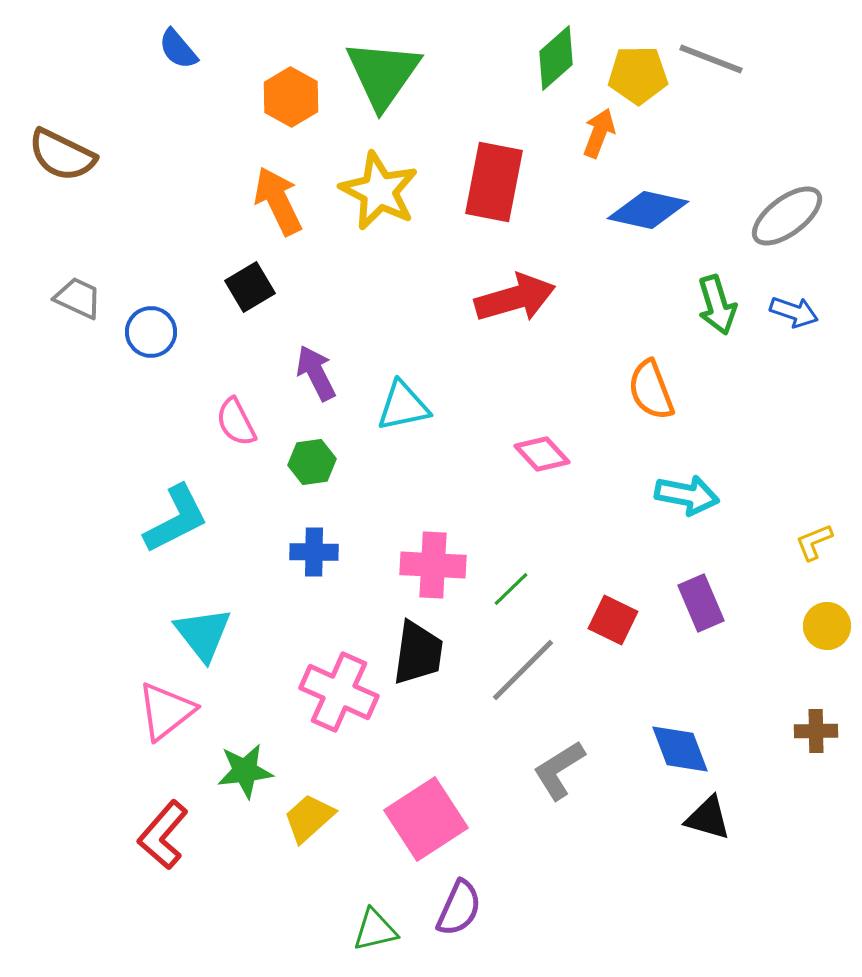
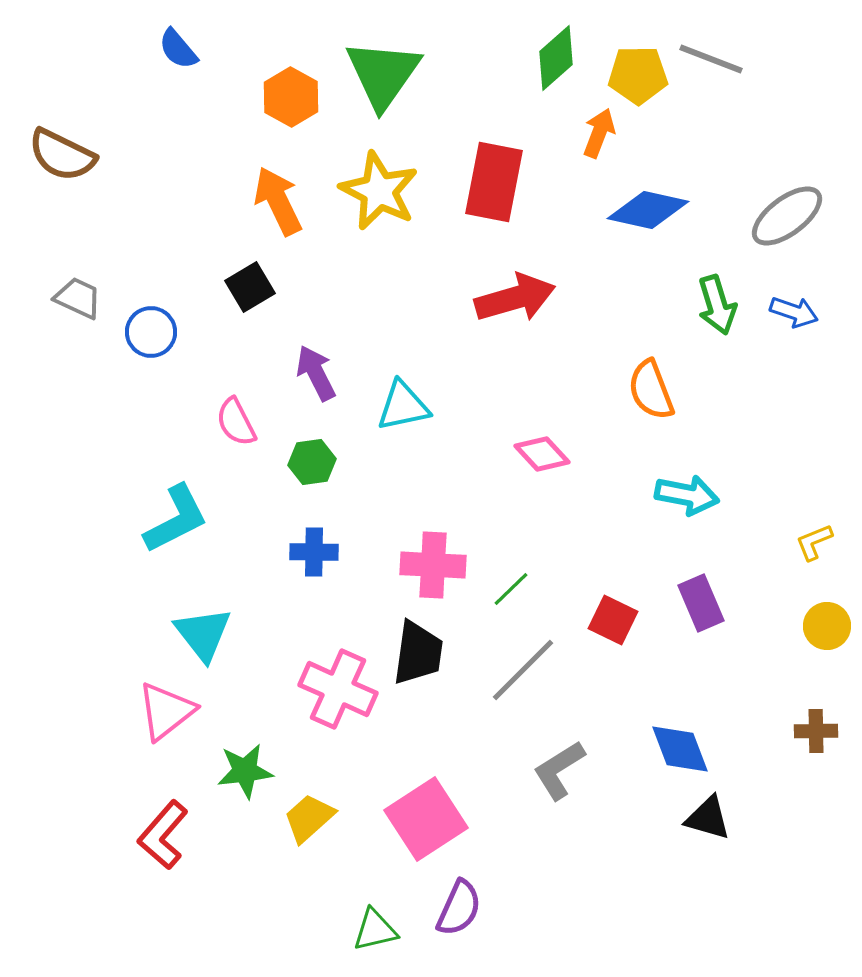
pink cross at (339, 692): moved 1 px left, 3 px up
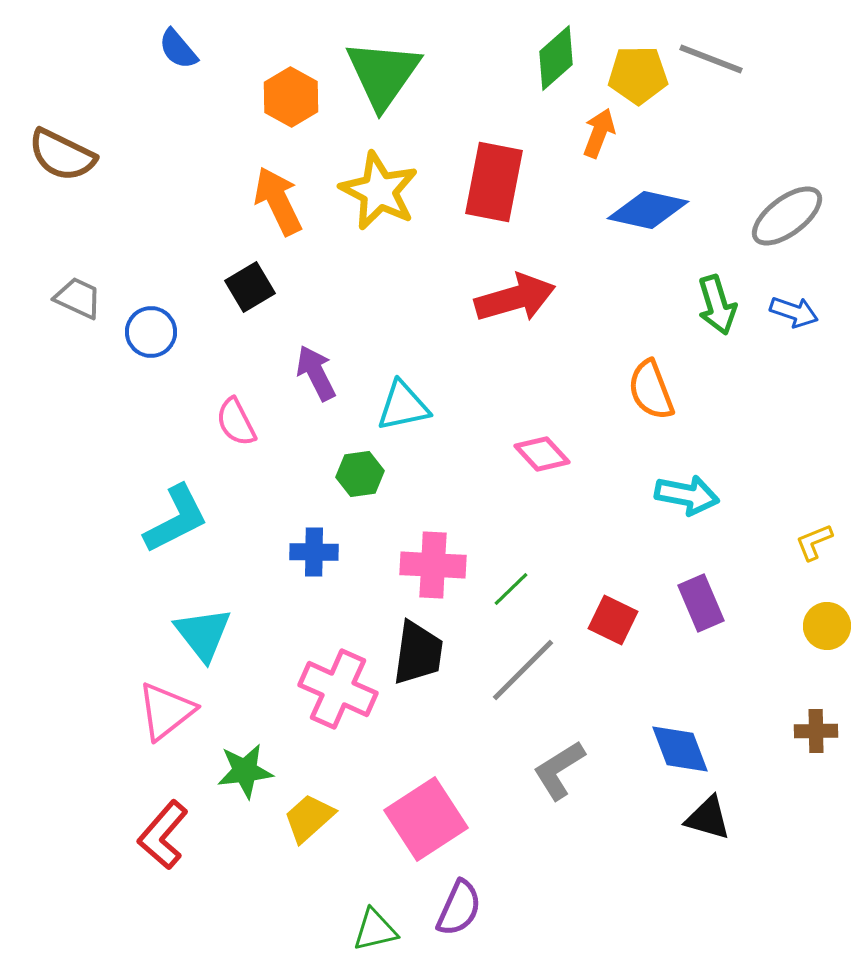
green hexagon at (312, 462): moved 48 px right, 12 px down
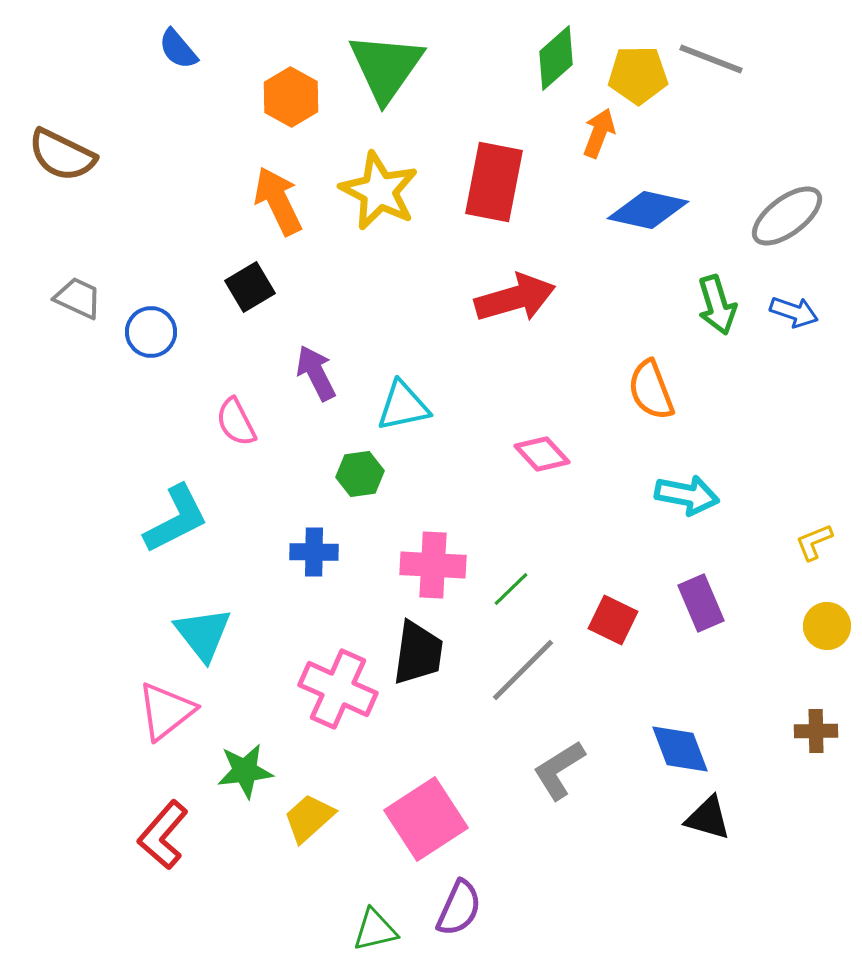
green triangle at (383, 74): moved 3 px right, 7 px up
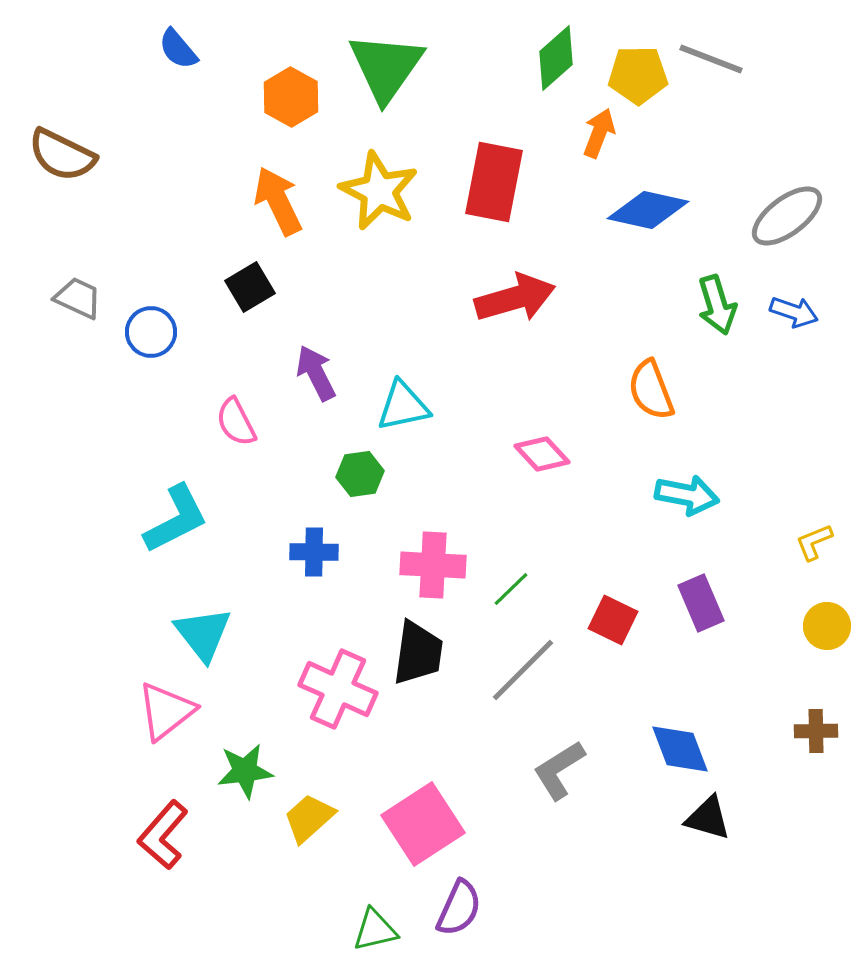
pink square at (426, 819): moved 3 px left, 5 px down
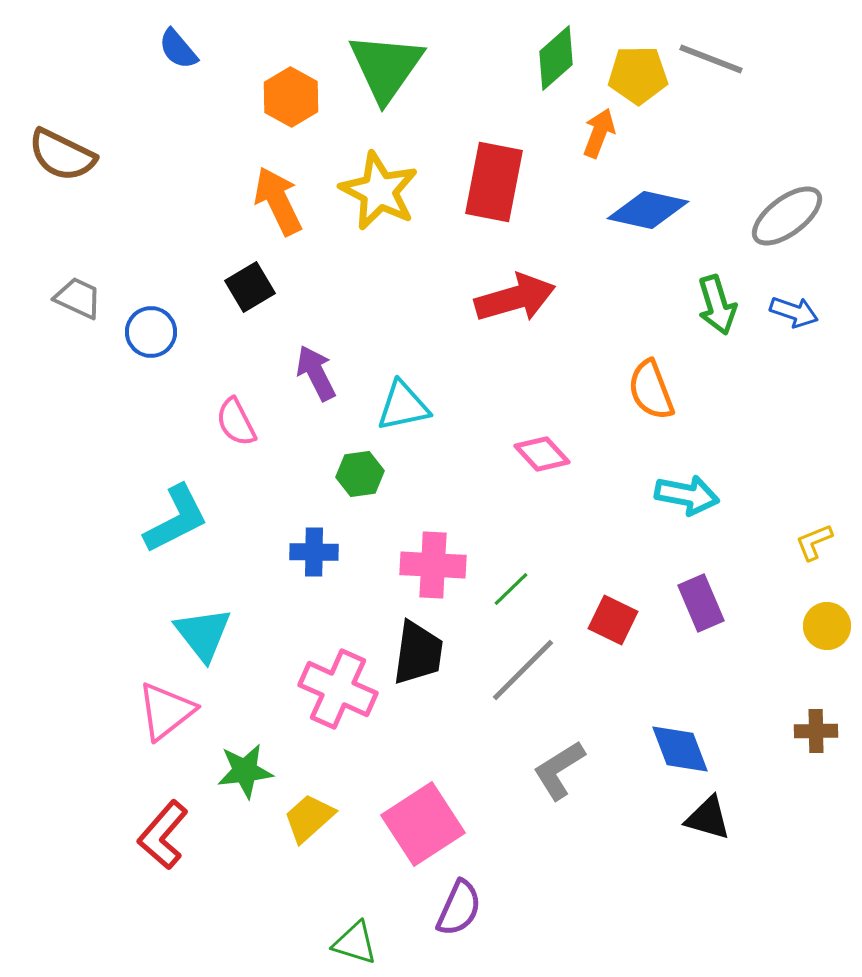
green triangle at (375, 930): moved 20 px left, 13 px down; rotated 30 degrees clockwise
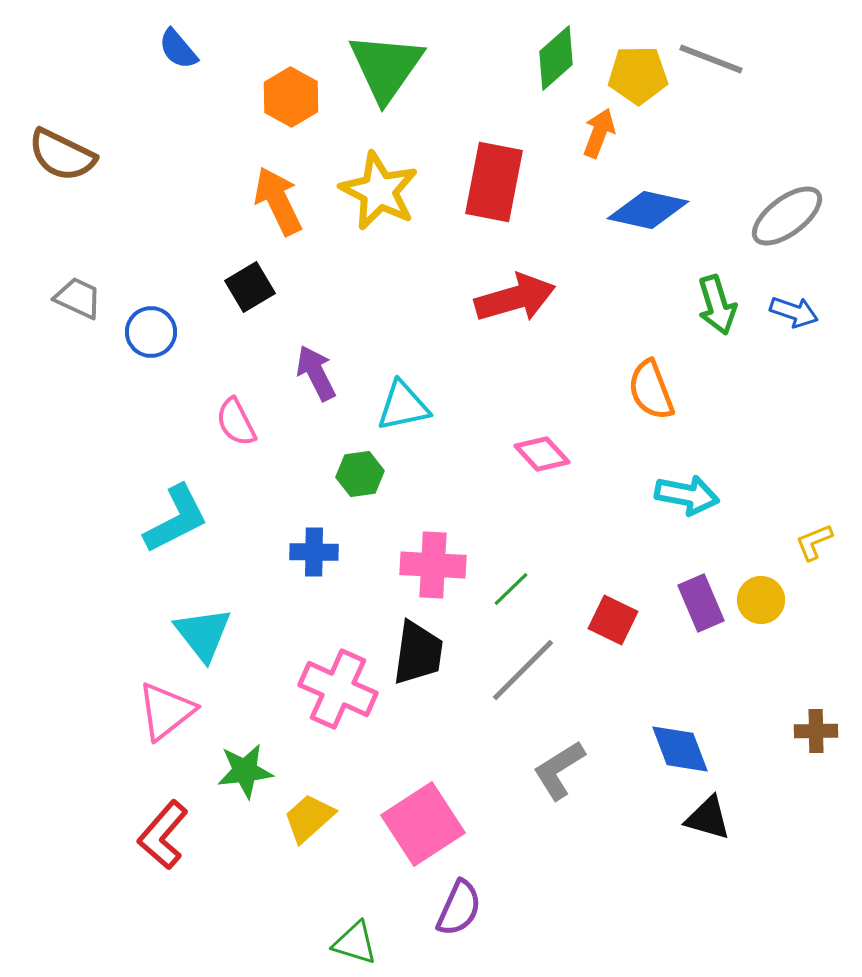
yellow circle at (827, 626): moved 66 px left, 26 px up
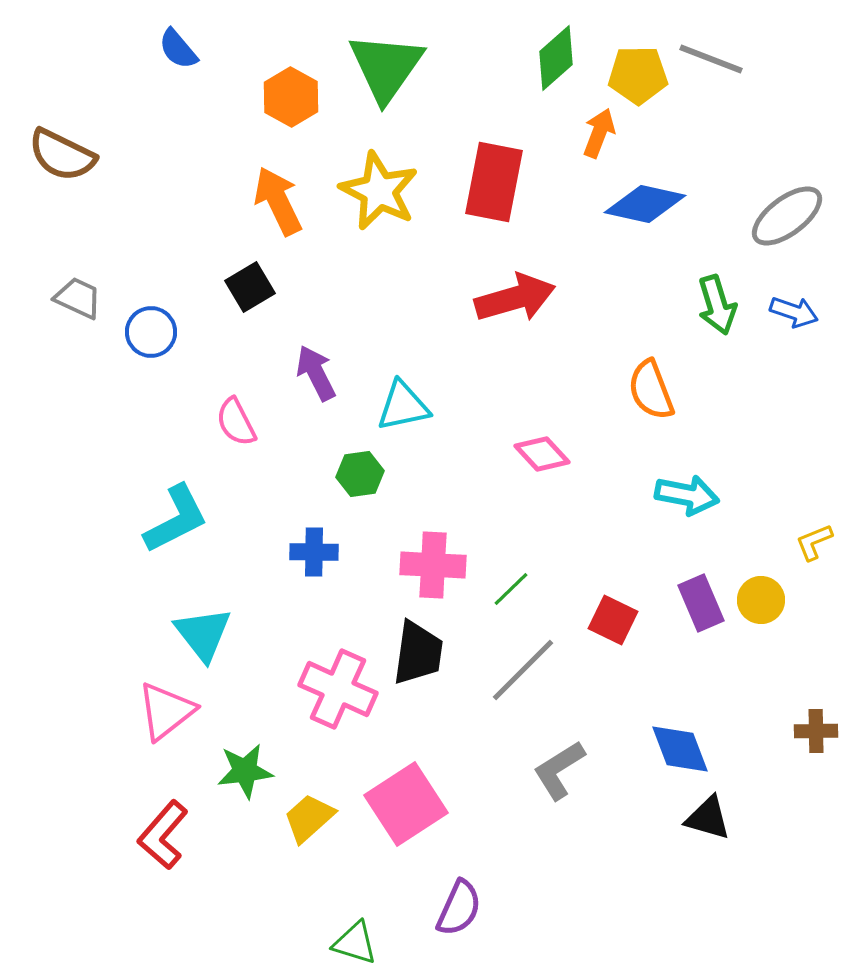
blue diamond at (648, 210): moved 3 px left, 6 px up
pink square at (423, 824): moved 17 px left, 20 px up
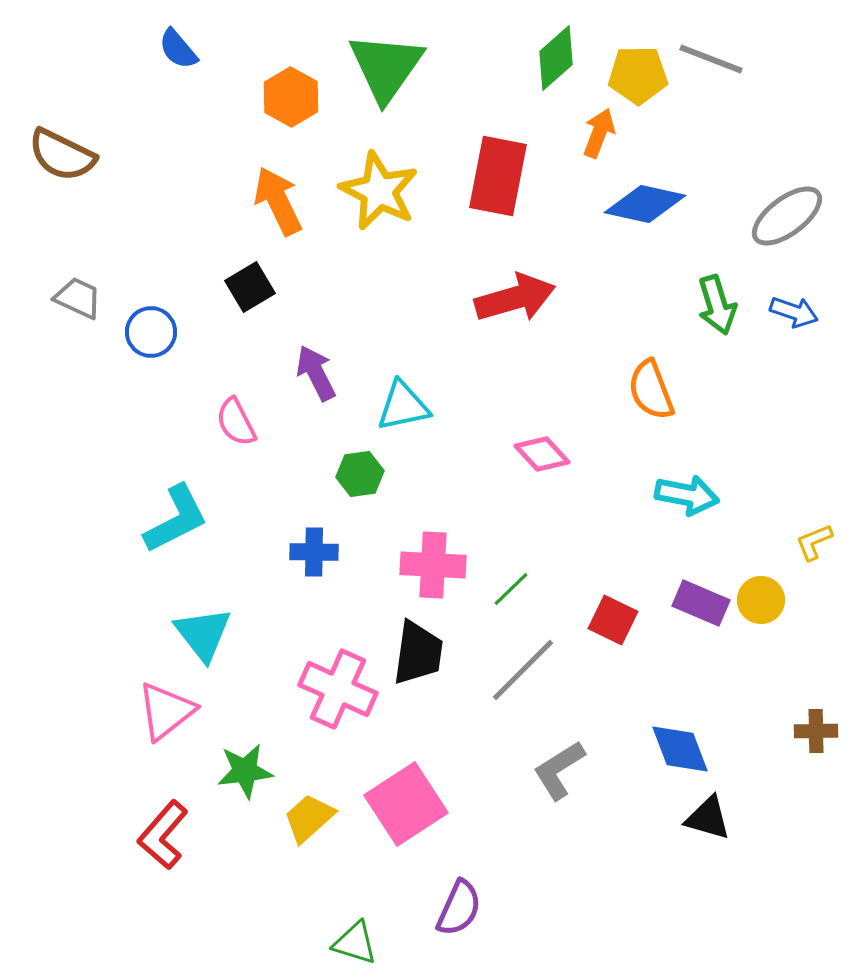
red rectangle at (494, 182): moved 4 px right, 6 px up
purple rectangle at (701, 603): rotated 44 degrees counterclockwise
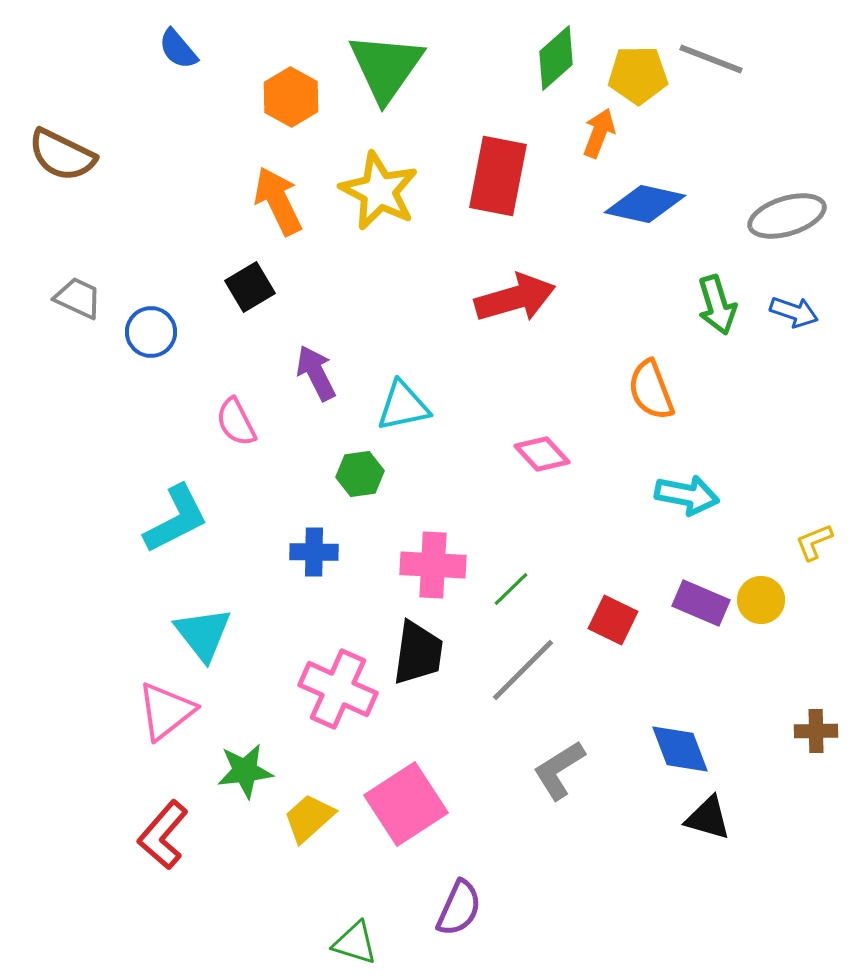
gray ellipse at (787, 216): rotated 20 degrees clockwise
